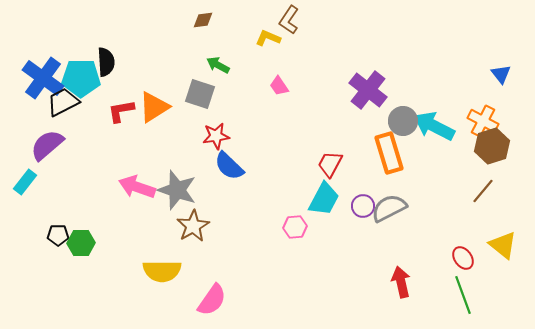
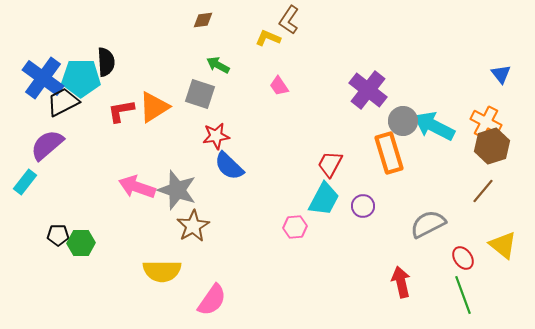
orange cross: moved 3 px right, 1 px down
gray semicircle: moved 39 px right, 16 px down
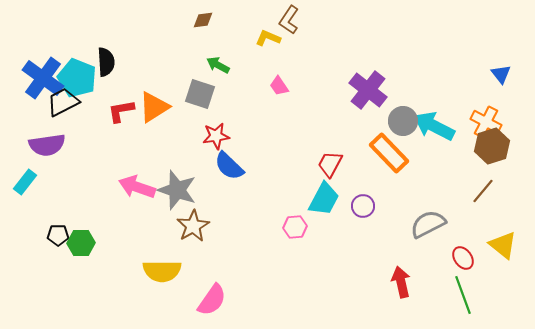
cyan pentagon: moved 4 px left; rotated 21 degrees clockwise
purple semicircle: rotated 147 degrees counterclockwise
orange rectangle: rotated 27 degrees counterclockwise
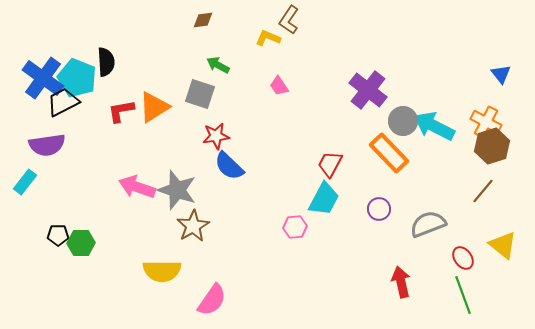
purple circle: moved 16 px right, 3 px down
gray semicircle: rotated 6 degrees clockwise
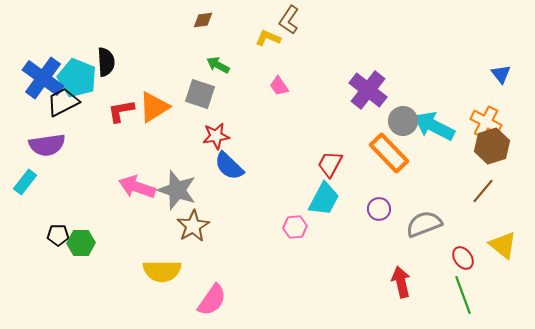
gray semicircle: moved 4 px left
